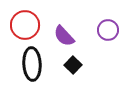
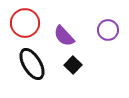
red circle: moved 2 px up
black ellipse: rotated 28 degrees counterclockwise
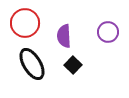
purple circle: moved 2 px down
purple semicircle: rotated 40 degrees clockwise
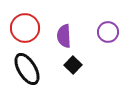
red circle: moved 5 px down
black ellipse: moved 5 px left, 5 px down
